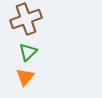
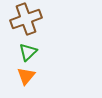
orange triangle: moved 1 px right, 1 px up
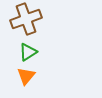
green triangle: rotated 12 degrees clockwise
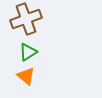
orange triangle: rotated 30 degrees counterclockwise
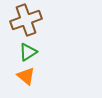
brown cross: moved 1 px down
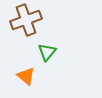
green triangle: moved 19 px right; rotated 18 degrees counterclockwise
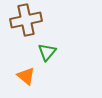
brown cross: rotated 8 degrees clockwise
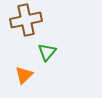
orange triangle: moved 2 px left, 1 px up; rotated 36 degrees clockwise
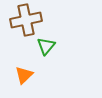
green triangle: moved 1 px left, 6 px up
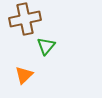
brown cross: moved 1 px left, 1 px up
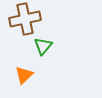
green triangle: moved 3 px left
